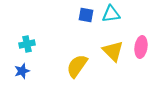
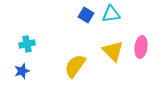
blue square: rotated 21 degrees clockwise
yellow semicircle: moved 2 px left
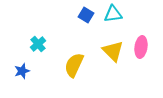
cyan triangle: moved 2 px right
cyan cross: moved 11 px right; rotated 28 degrees counterclockwise
yellow semicircle: moved 1 px left, 1 px up; rotated 10 degrees counterclockwise
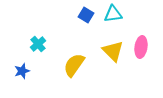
yellow semicircle: rotated 10 degrees clockwise
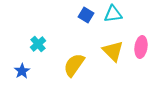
blue star: rotated 14 degrees counterclockwise
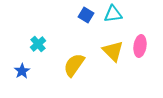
pink ellipse: moved 1 px left, 1 px up
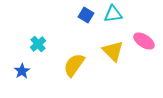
pink ellipse: moved 4 px right, 5 px up; rotated 65 degrees counterclockwise
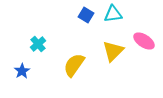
yellow triangle: rotated 30 degrees clockwise
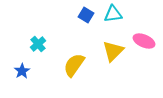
pink ellipse: rotated 10 degrees counterclockwise
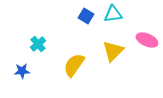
blue square: moved 1 px down
pink ellipse: moved 3 px right, 1 px up
blue star: rotated 28 degrees clockwise
